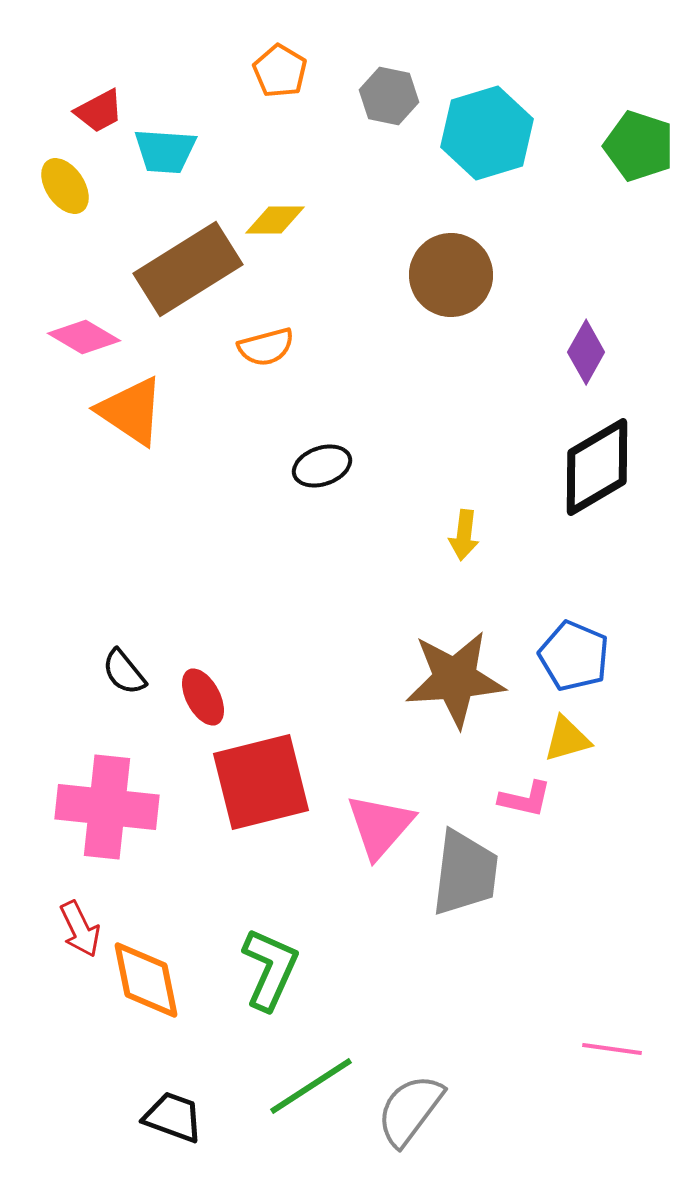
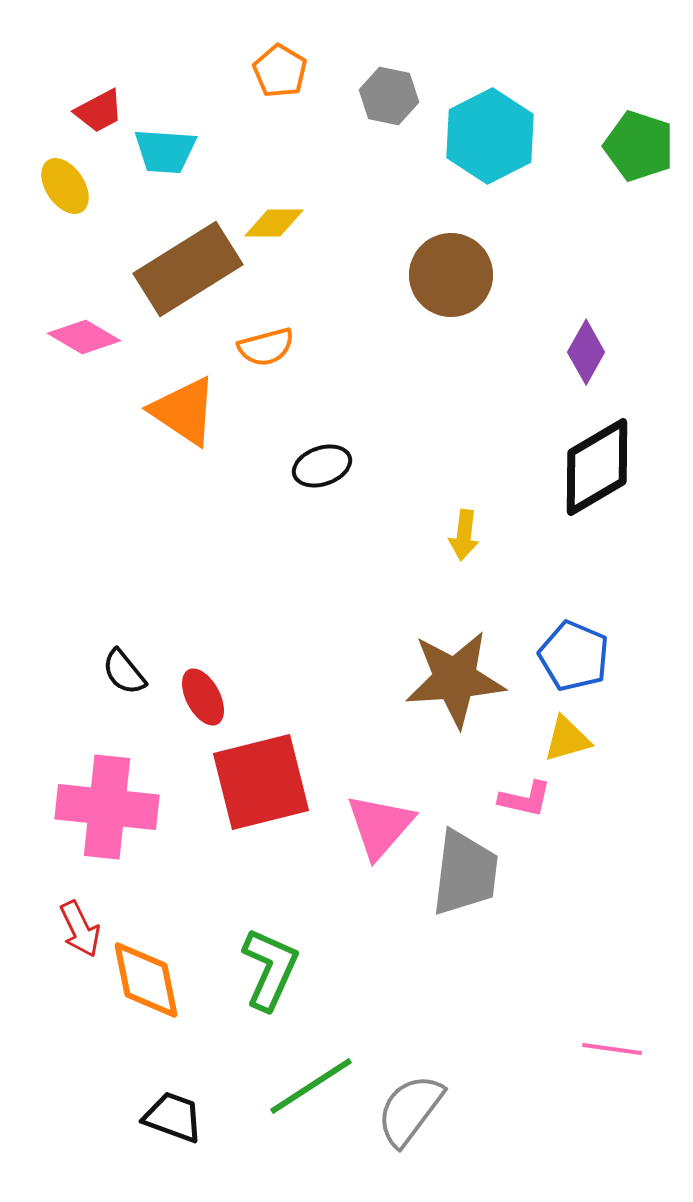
cyan hexagon: moved 3 px right, 3 px down; rotated 10 degrees counterclockwise
yellow diamond: moved 1 px left, 3 px down
orange triangle: moved 53 px right
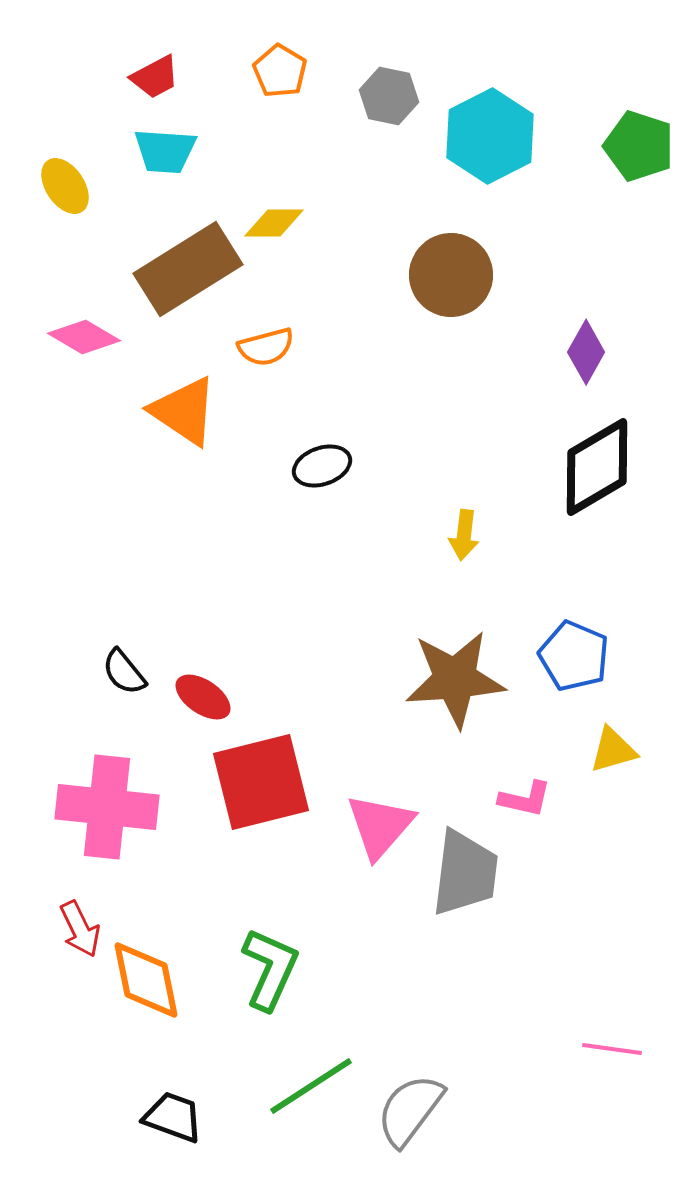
red trapezoid: moved 56 px right, 34 px up
red ellipse: rotated 28 degrees counterclockwise
yellow triangle: moved 46 px right, 11 px down
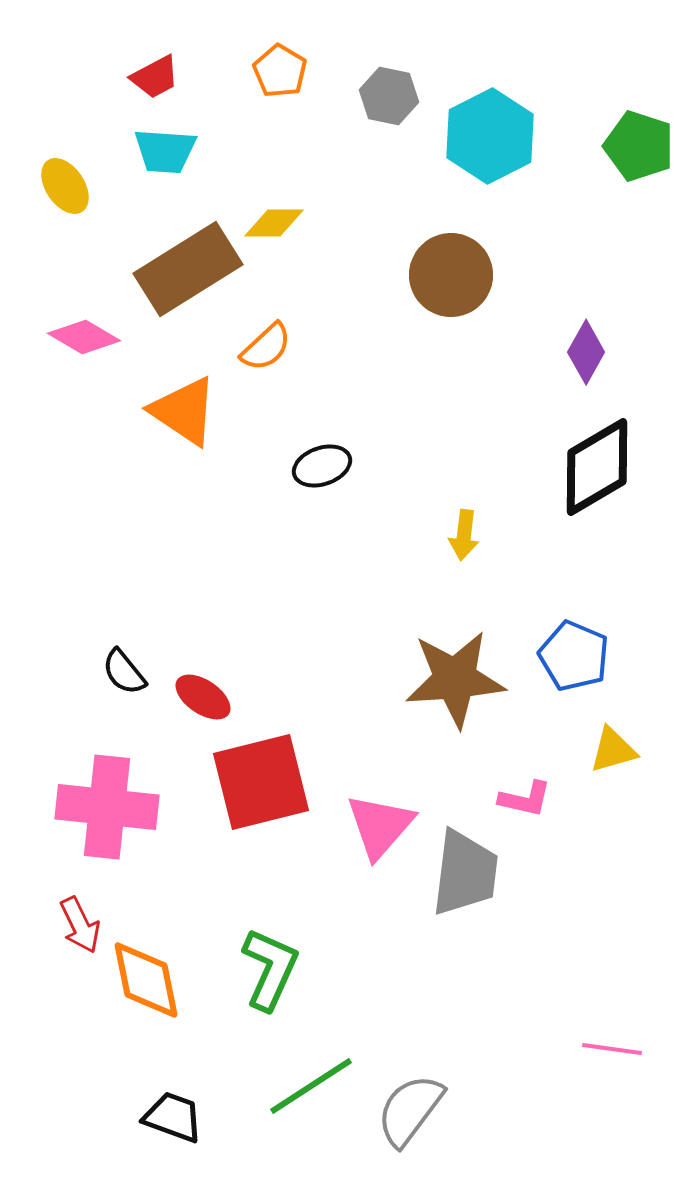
orange semicircle: rotated 28 degrees counterclockwise
red arrow: moved 4 px up
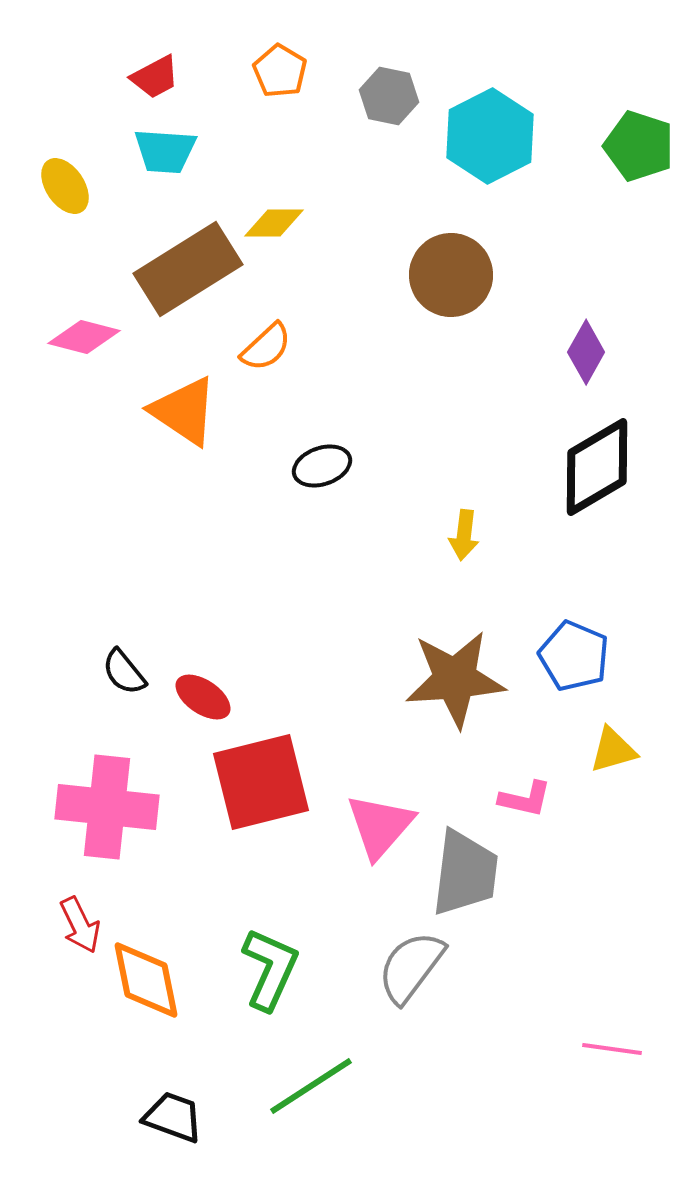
pink diamond: rotated 16 degrees counterclockwise
gray semicircle: moved 1 px right, 143 px up
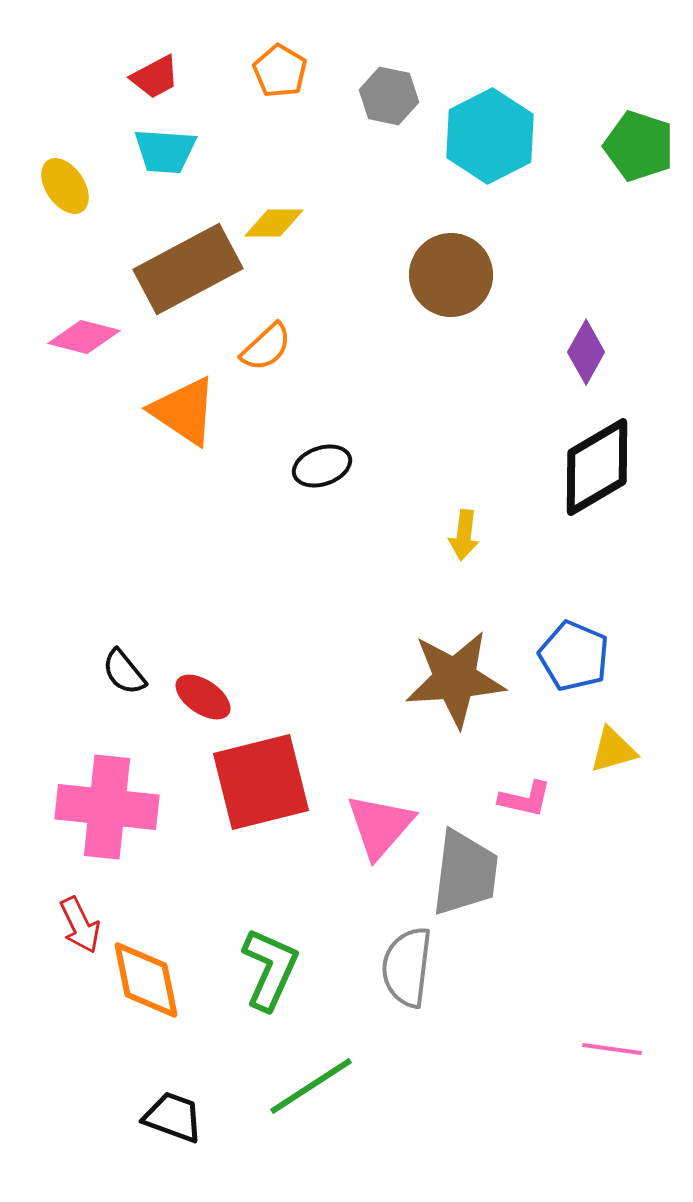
brown rectangle: rotated 4 degrees clockwise
gray semicircle: moved 4 px left; rotated 30 degrees counterclockwise
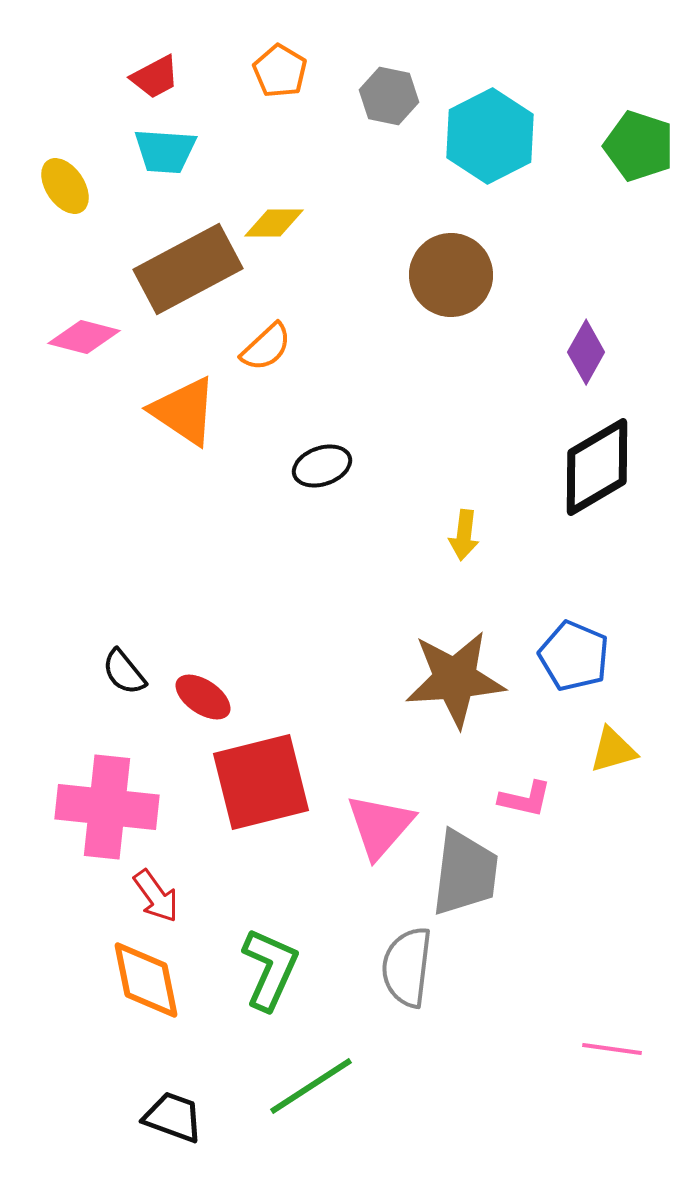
red arrow: moved 76 px right, 29 px up; rotated 10 degrees counterclockwise
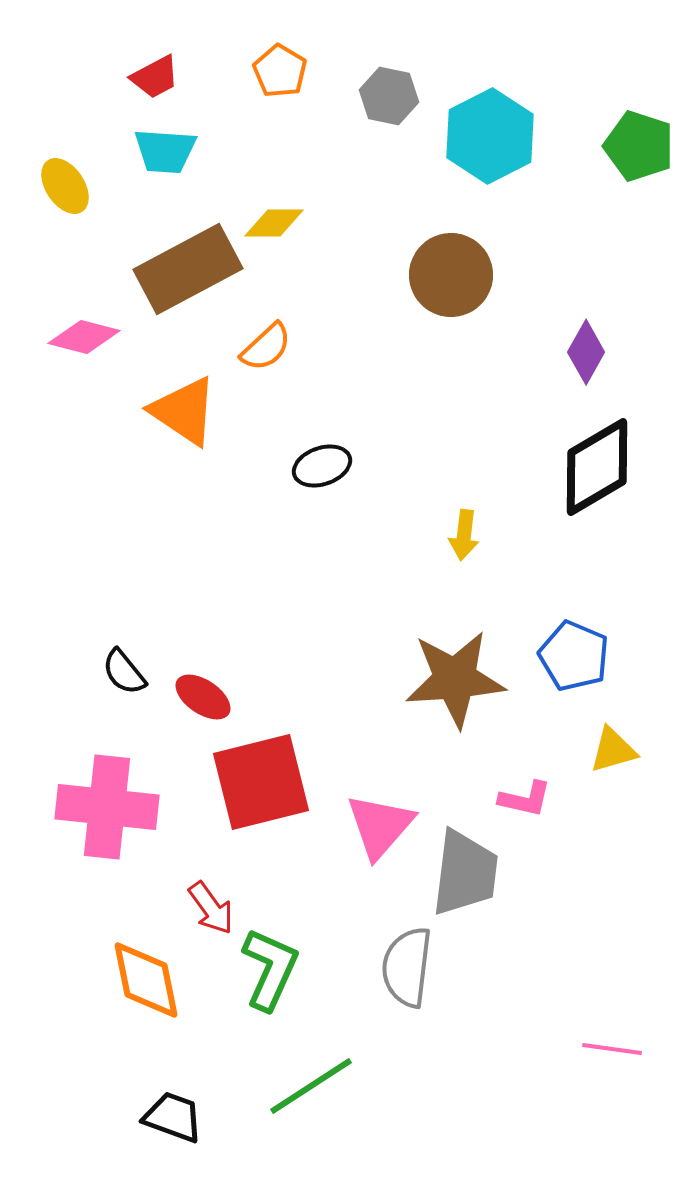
red arrow: moved 55 px right, 12 px down
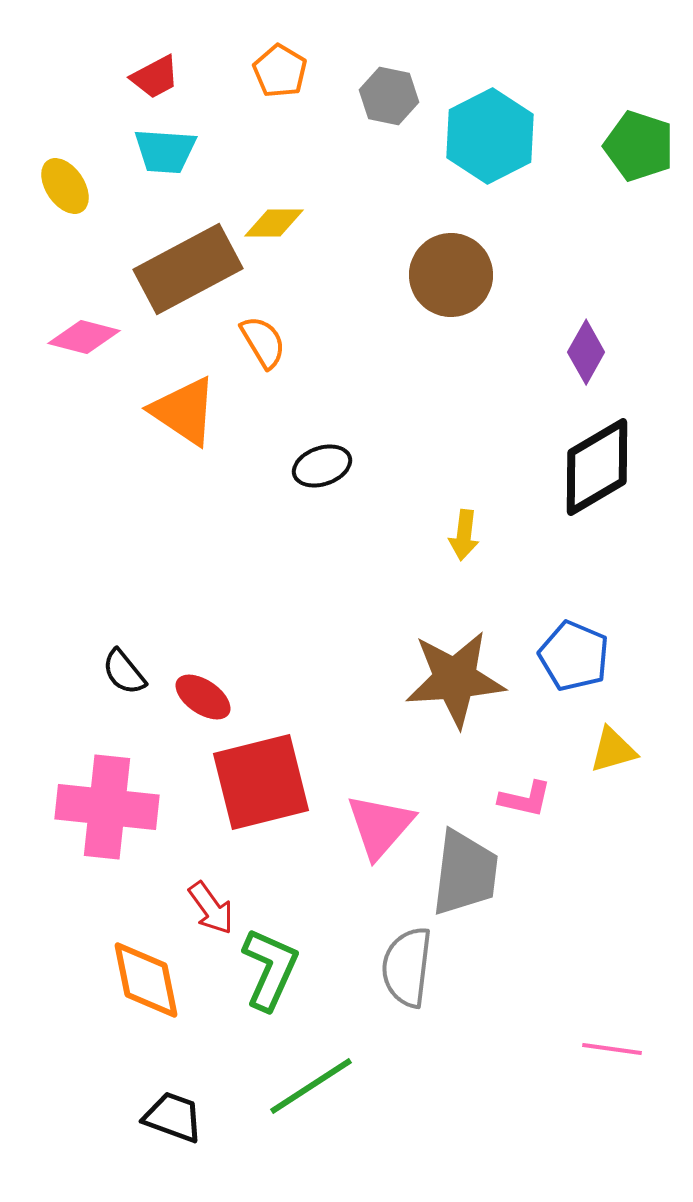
orange semicircle: moved 3 px left, 5 px up; rotated 78 degrees counterclockwise
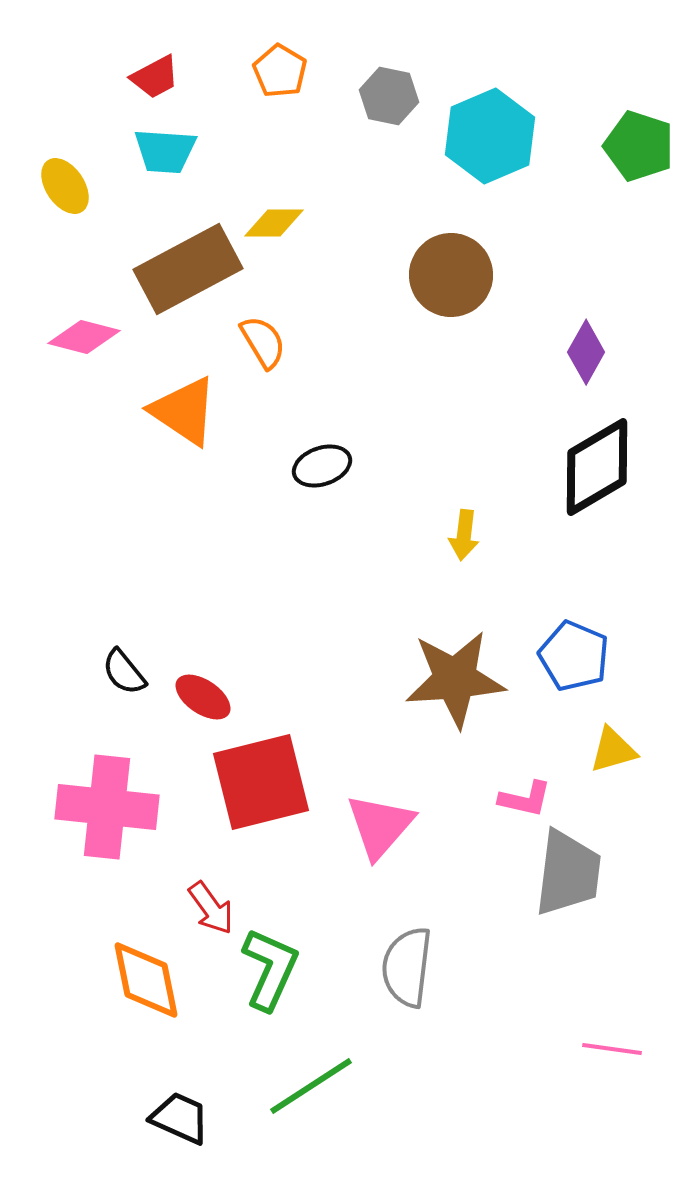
cyan hexagon: rotated 4 degrees clockwise
gray trapezoid: moved 103 px right
black trapezoid: moved 7 px right, 1 px down; rotated 4 degrees clockwise
